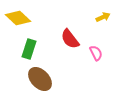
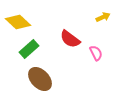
yellow diamond: moved 4 px down
red semicircle: rotated 15 degrees counterclockwise
green rectangle: rotated 30 degrees clockwise
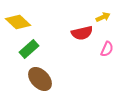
red semicircle: moved 12 px right, 6 px up; rotated 50 degrees counterclockwise
pink semicircle: moved 11 px right, 4 px up; rotated 49 degrees clockwise
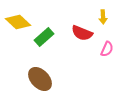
yellow arrow: rotated 112 degrees clockwise
red semicircle: rotated 35 degrees clockwise
green rectangle: moved 15 px right, 12 px up
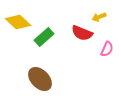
yellow arrow: moved 4 px left; rotated 72 degrees clockwise
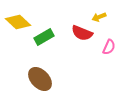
green rectangle: rotated 12 degrees clockwise
pink semicircle: moved 2 px right, 2 px up
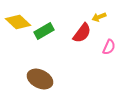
red semicircle: rotated 75 degrees counterclockwise
green rectangle: moved 6 px up
brown ellipse: rotated 20 degrees counterclockwise
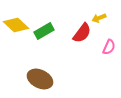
yellow arrow: moved 1 px down
yellow diamond: moved 2 px left, 3 px down
